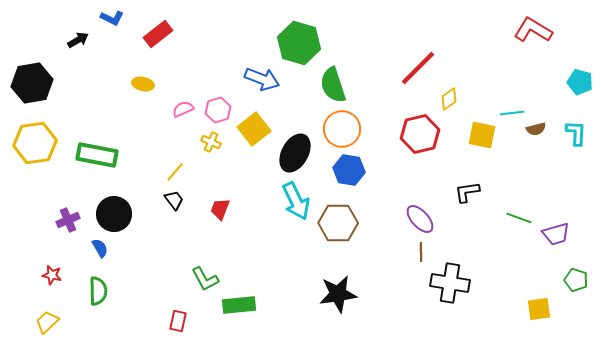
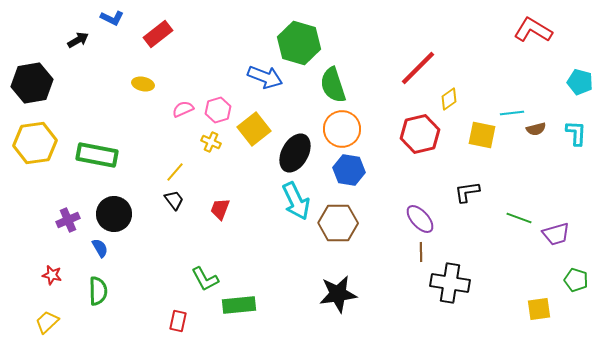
blue arrow at (262, 79): moved 3 px right, 2 px up
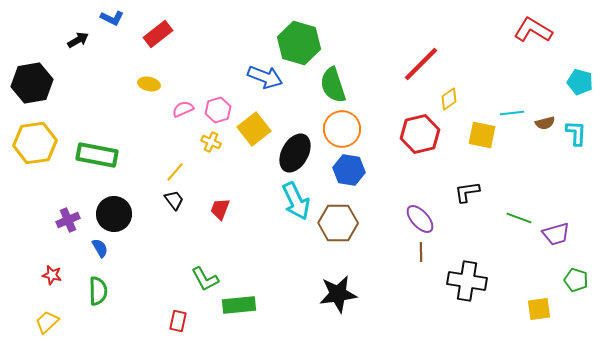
red line at (418, 68): moved 3 px right, 4 px up
yellow ellipse at (143, 84): moved 6 px right
brown semicircle at (536, 129): moved 9 px right, 6 px up
black cross at (450, 283): moved 17 px right, 2 px up
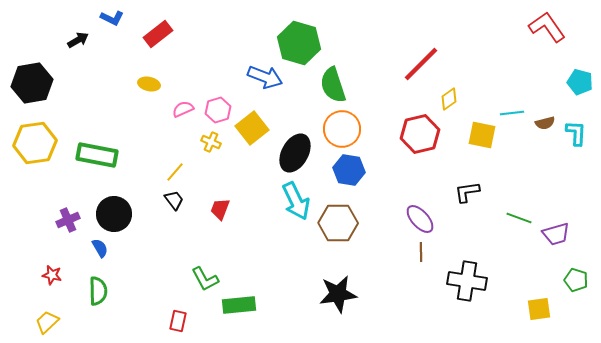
red L-shape at (533, 30): moved 14 px right, 3 px up; rotated 24 degrees clockwise
yellow square at (254, 129): moved 2 px left, 1 px up
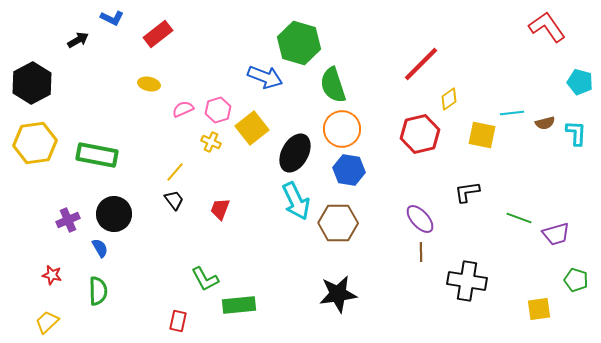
black hexagon at (32, 83): rotated 18 degrees counterclockwise
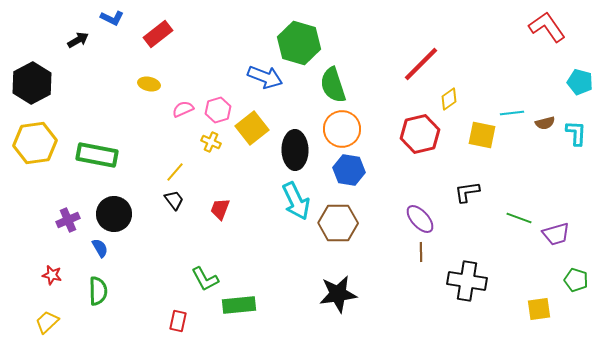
black ellipse at (295, 153): moved 3 px up; rotated 30 degrees counterclockwise
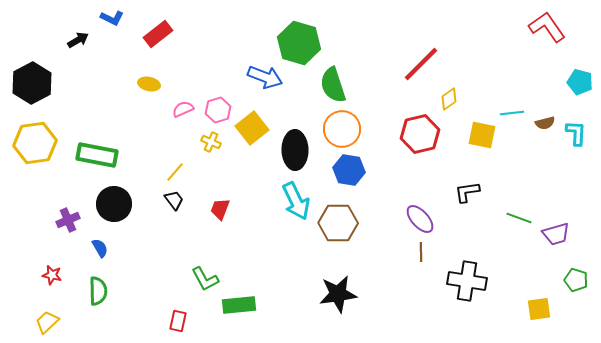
black circle at (114, 214): moved 10 px up
